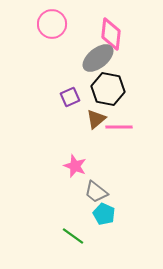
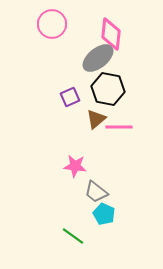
pink star: rotated 15 degrees counterclockwise
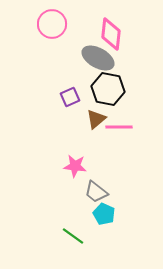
gray ellipse: rotated 68 degrees clockwise
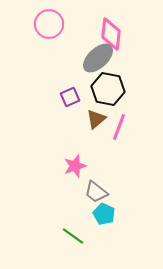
pink circle: moved 3 px left
gray ellipse: rotated 72 degrees counterclockwise
pink line: rotated 68 degrees counterclockwise
pink star: rotated 25 degrees counterclockwise
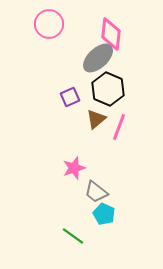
black hexagon: rotated 12 degrees clockwise
pink star: moved 1 px left, 2 px down
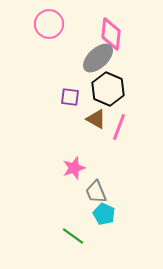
purple square: rotated 30 degrees clockwise
brown triangle: rotated 50 degrees counterclockwise
gray trapezoid: rotated 30 degrees clockwise
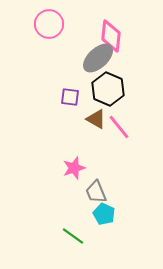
pink diamond: moved 2 px down
pink line: rotated 60 degrees counterclockwise
